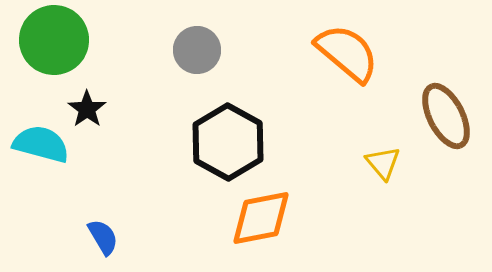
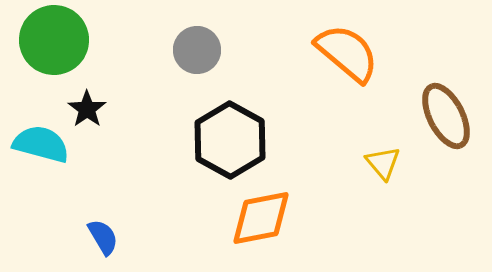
black hexagon: moved 2 px right, 2 px up
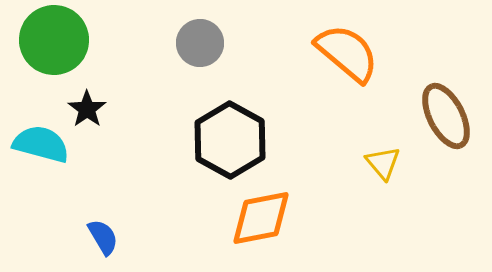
gray circle: moved 3 px right, 7 px up
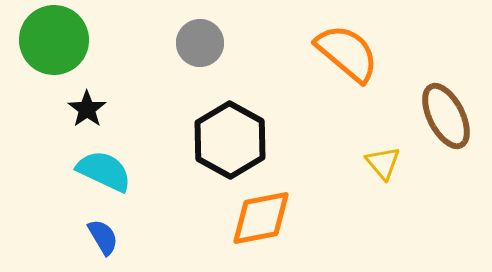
cyan semicircle: moved 63 px right, 27 px down; rotated 10 degrees clockwise
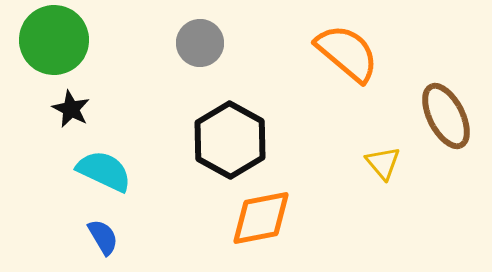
black star: moved 16 px left; rotated 9 degrees counterclockwise
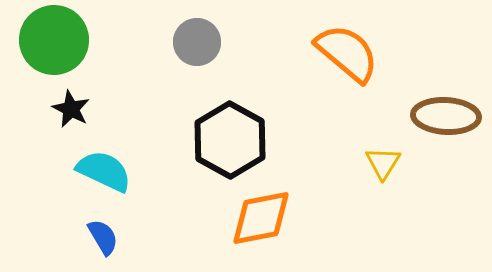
gray circle: moved 3 px left, 1 px up
brown ellipse: rotated 60 degrees counterclockwise
yellow triangle: rotated 12 degrees clockwise
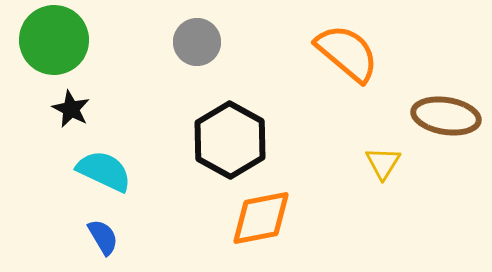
brown ellipse: rotated 6 degrees clockwise
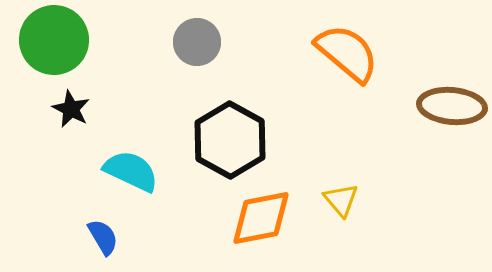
brown ellipse: moved 6 px right, 10 px up; rotated 4 degrees counterclockwise
yellow triangle: moved 42 px left, 37 px down; rotated 12 degrees counterclockwise
cyan semicircle: moved 27 px right
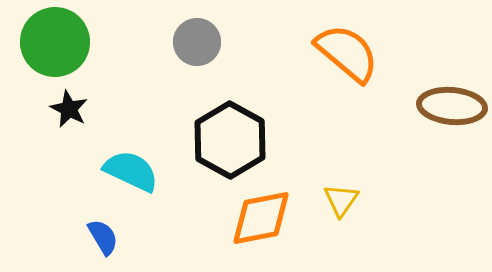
green circle: moved 1 px right, 2 px down
black star: moved 2 px left
yellow triangle: rotated 15 degrees clockwise
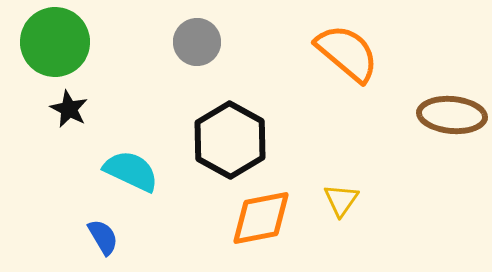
brown ellipse: moved 9 px down
